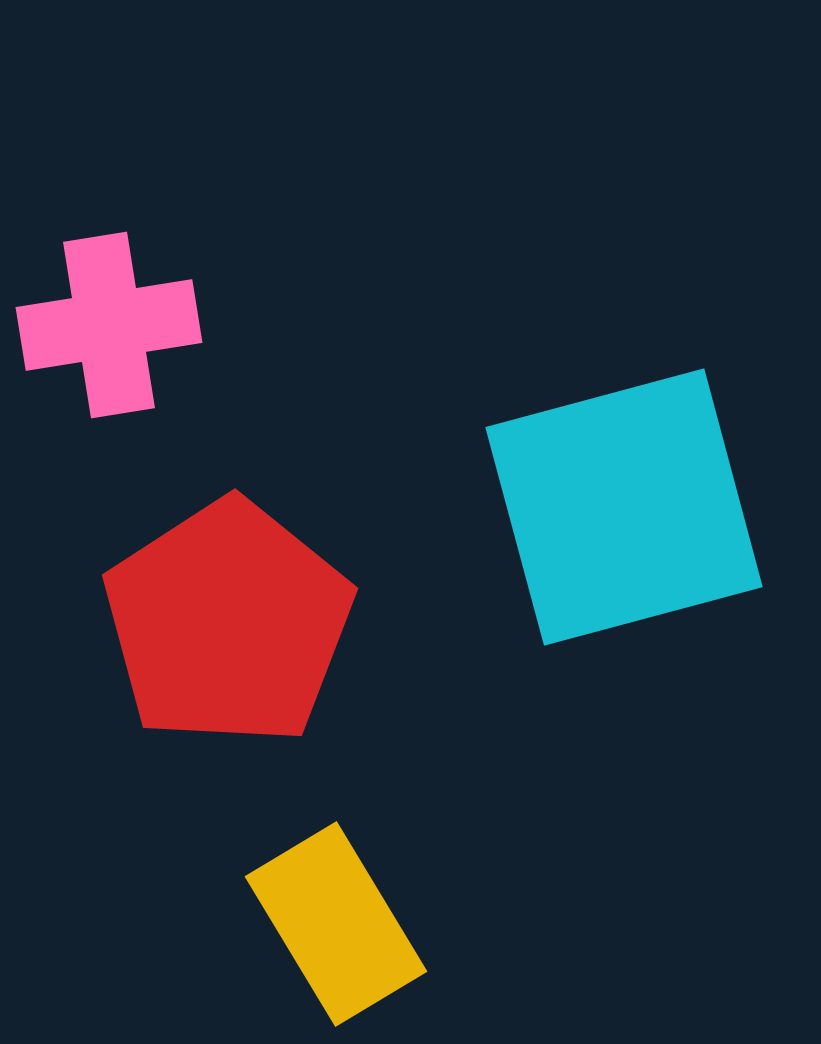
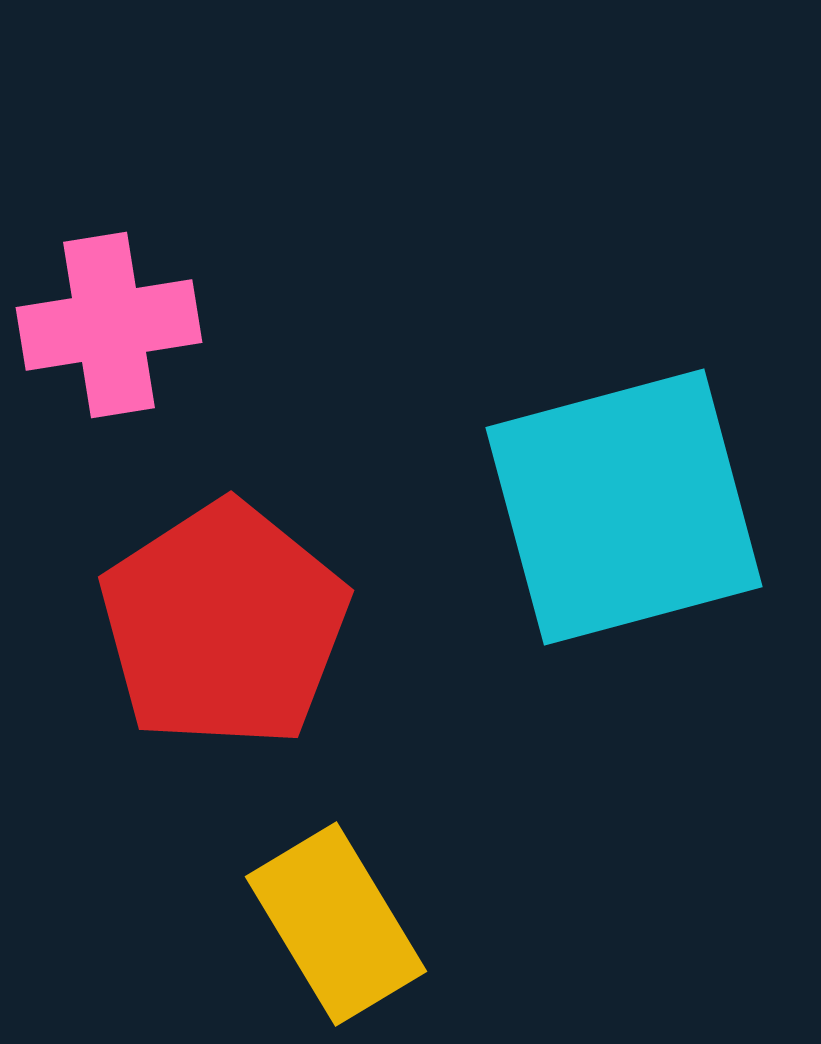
red pentagon: moved 4 px left, 2 px down
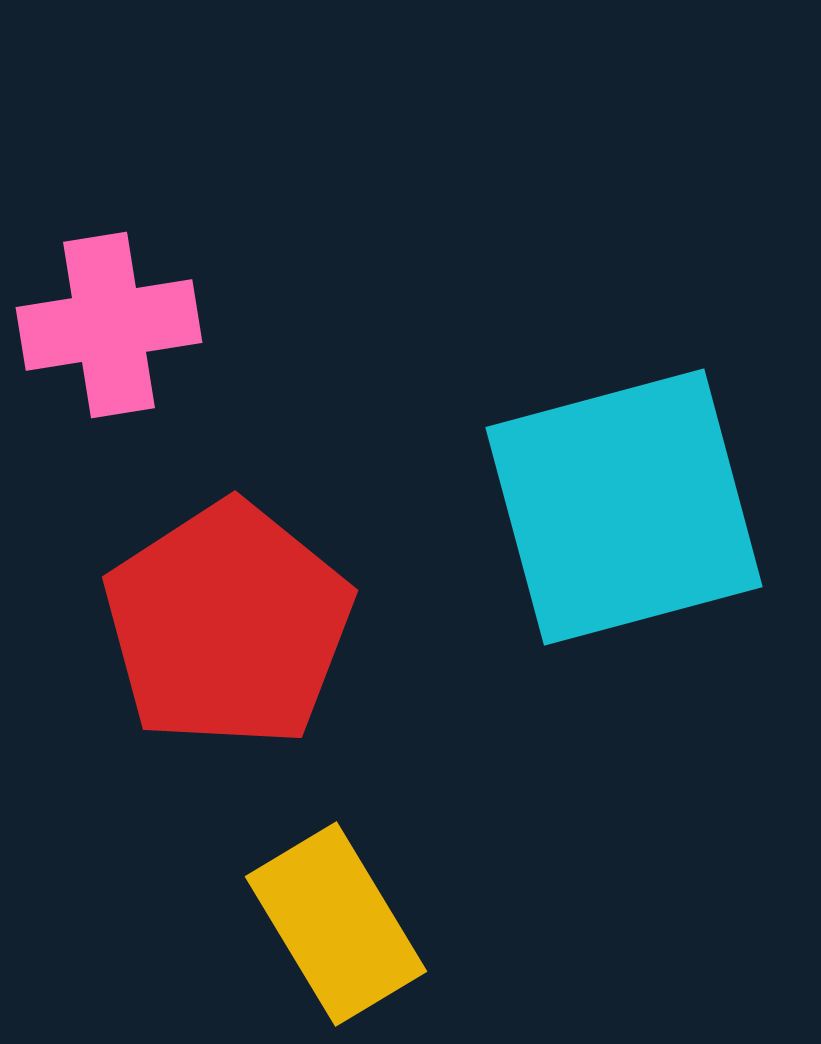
red pentagon: moved 4 px right
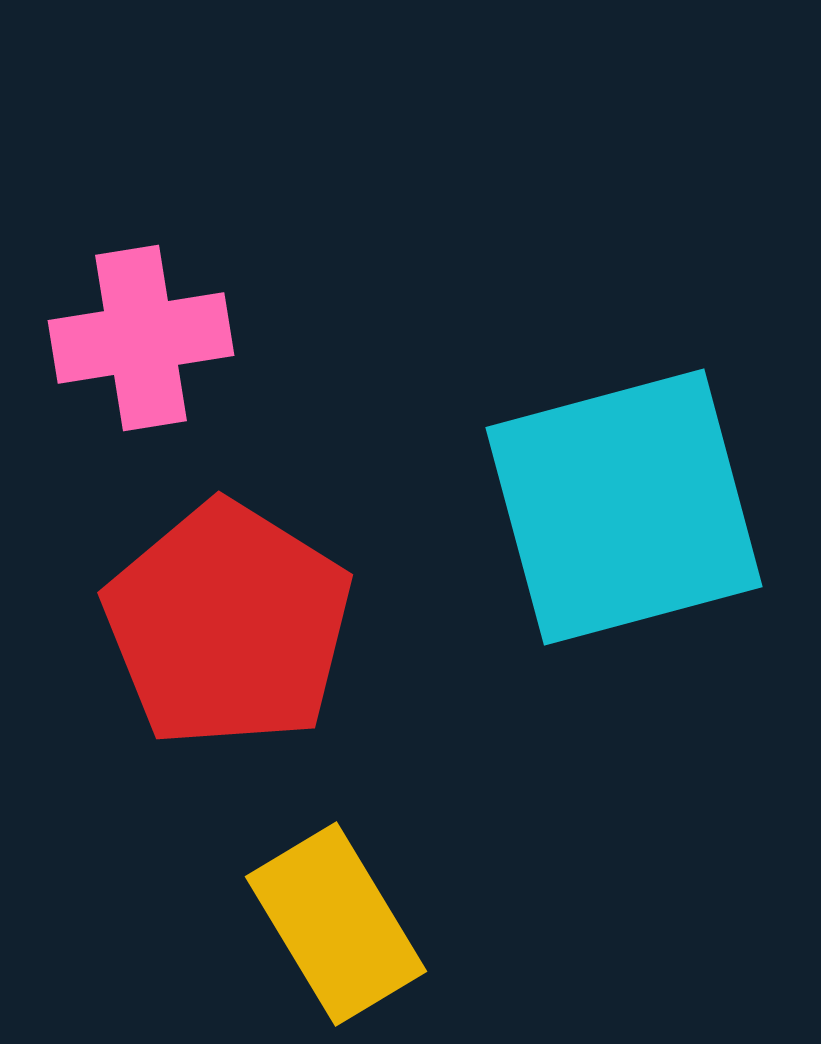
pink cross: moved 32 px right, 13 px down
red pentagon: rotated 7 degrees counterclockwise
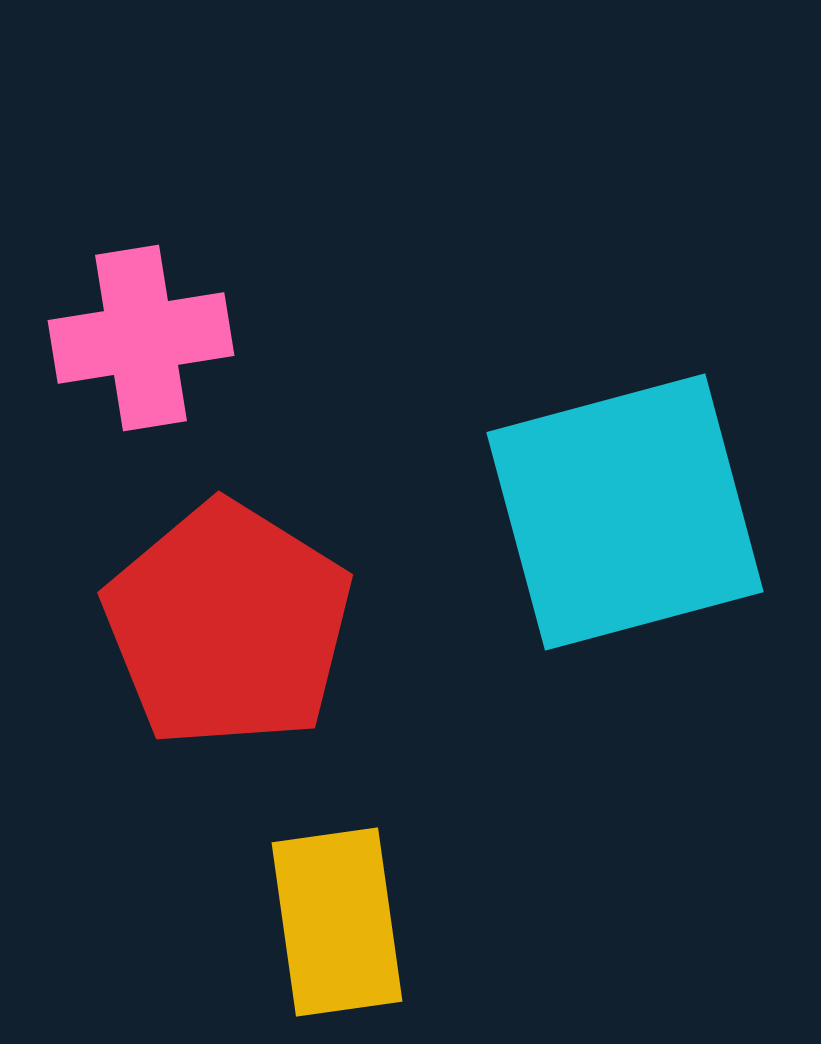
cyan square: moved 1 px right, 5 px down
yellow rectangle: moved 1 px right, 2 px up; rotated 23 degrees clockwise
